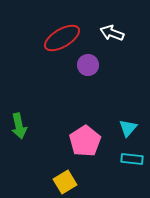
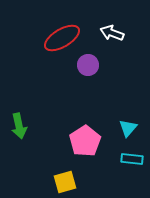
yellow square: rotated 15 degrees clockwise
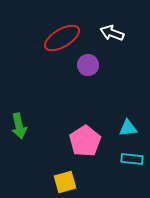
cyan triangle: rotated 42 degrees clockwise
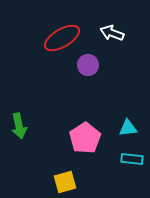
pink pentagon: moved 3 px up
